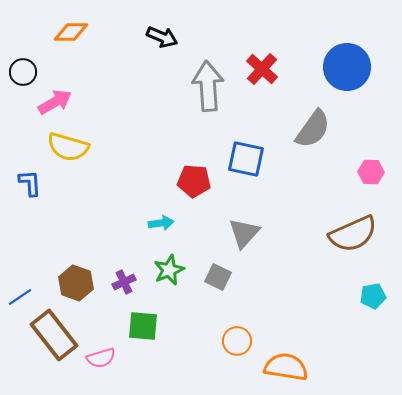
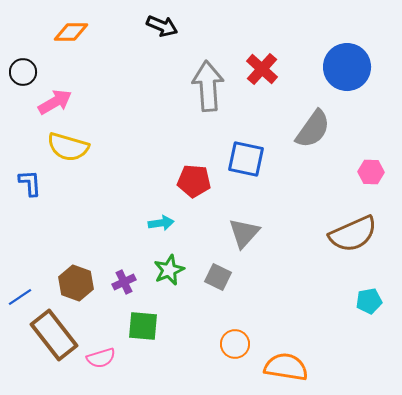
black arrow: moved 11 px up
cyan pentagon: moved 4 px left, 5 px down
orange circle: moved 2 px left, 3 px down
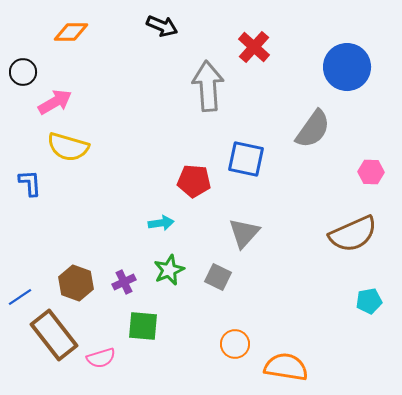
red cross: moved 8 px left, 22 px up
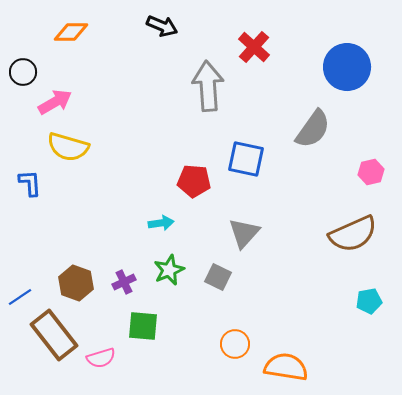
pink hexagon: rotated 15 degrees counterclockwise
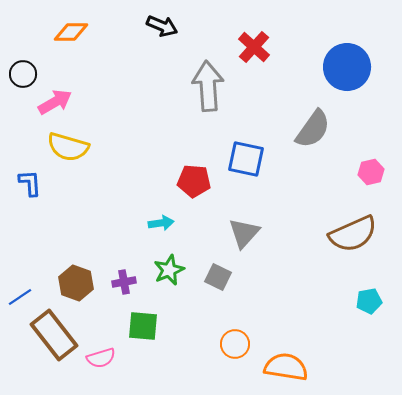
black circle: moved 2 px down
purple cross: rotated 15 degrees clockwise
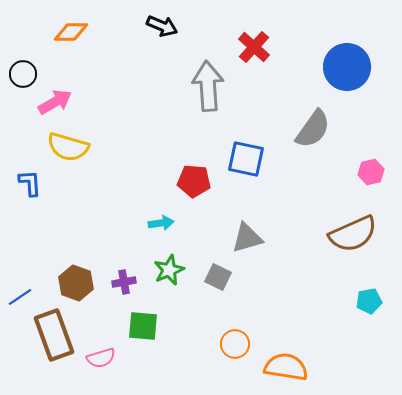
gray triangle: moved 3 px right, 5 px down; rotated 32 degrees clockwise
brown rectangle: rotated 18 degrees clockwise
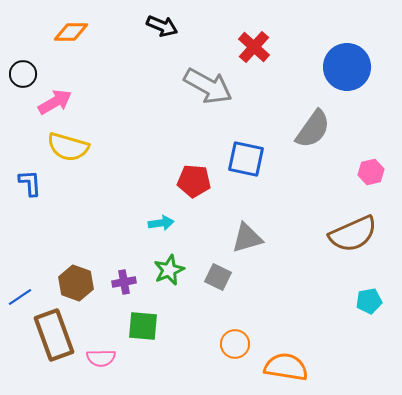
gray arrow: rotated 123 degrees clockwise
pink semicircle: rotated 16 degrees clockwise
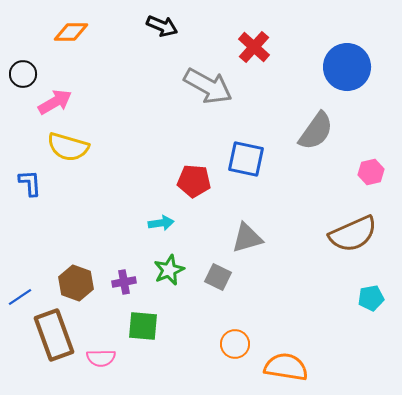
gray semicircle: moved 3 px right, 2 px down
cyan pentagon: moved 2 px right, 3 px up
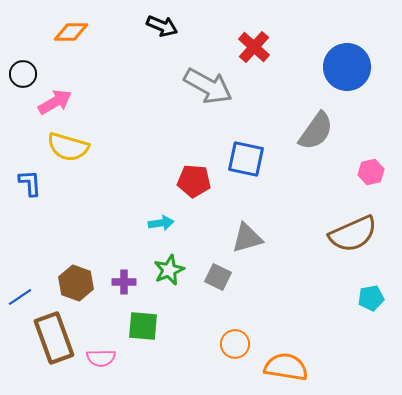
purple cross: rotated 10 degrees clockwise
brown rectangle: moved 3 px down
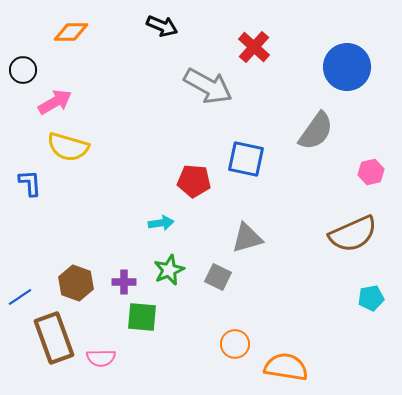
black circle: moved 4 px up
green square: moved 1 px left, 9 px up
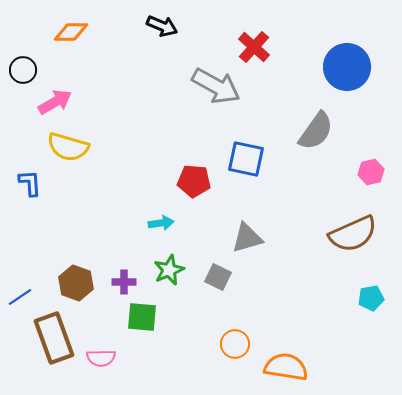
gray arrow: moved 8 px right
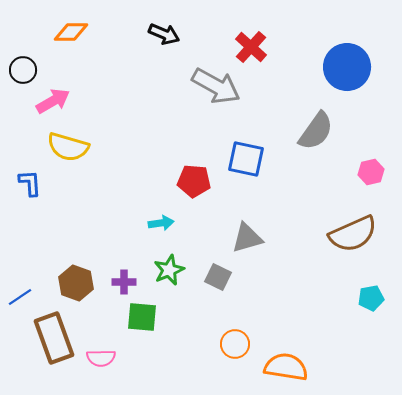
black arrow: moved 2 px right, 8 px down
red cross: moved 3 px left
pink arrow: moved 2 px left, 1 px up
